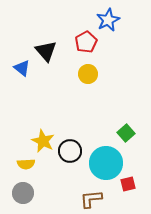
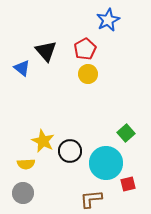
red pentagon: moved 1 px left, 7 px down
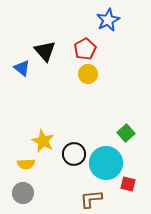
black triangle: moved 1 px left
black circle: moved 4 px right, 3 px down
red square: rotated 28 degrees clockwise
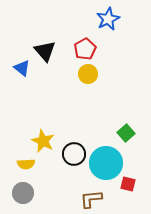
blue star: moved 1 px up
